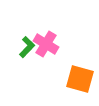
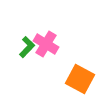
orange square: rotated 12 degrees clockwise
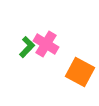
orange square: moved 7 px up
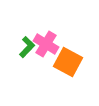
orange square: moved 12 px left, 10 px up
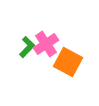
pink cross: rotated 25 degrees clockwise
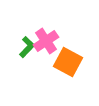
pink cross: moved 3 px up
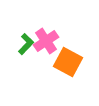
green L-shape: moved 1 px left, 3 px up
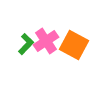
orange square: moved 6 px right, 17 px up
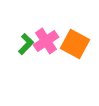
orange square: moved 1 px right, 1 px up
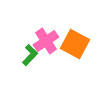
green L-shape: moved 4 px right, 11 px down
